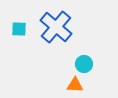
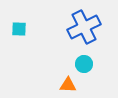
blue cross: moved 28 px right; rotated 24 degrees clockwise
orange triangle: moved 7 px left
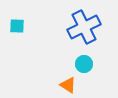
cyan square: moved 2 px left, 3 px up
orange triangle: rotated 30 degrees clockwise
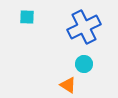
cyan square: moved 10 px right, 9 px up
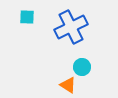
blue cross: moved 13 px left
cyan circle: moved 2 px left, 3 px down
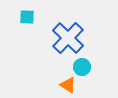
blue cross: moved 3 px left, 11 px down; rotated 20 degrees counterclockwise
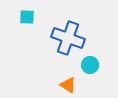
blue cross: rotated 24 degrees counterclockwise
cyan circle: moved 8 px right, 2 px up
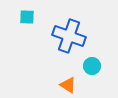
blue cross: moved 1 px right, 2 px up
cyan circle: moved 2 px right, 1 px down
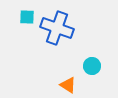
blue cross: moved 12 px left, 8 px up
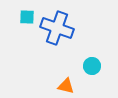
orange triangle: moved 2 px left, 1 px down; rotated 18 degrees counterclockwise
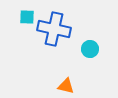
blue cross: moved 3 px left, 1 px down; rotated 8 degrees counterclockwise
cyan circle: moved 2 px left, 17 px up
